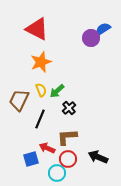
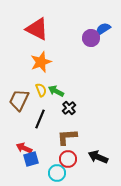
green arrow: moved 1 px left; rotated 70 degrees clockwise
red arrow: moved 23 px left
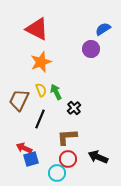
purple circle: moved 11 px down
green arrow: moved 1 px down; rotated 35 degrees clockwise
black cross: moved 5 px right
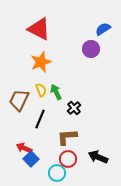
red triangle: moved 2 px right
blue square: rotated 28 degrees counterclockwise
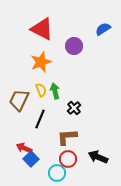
red triangle: moved 3 px right
purple circle: moved 17 px left, 3 px up
green arrow: moved 1 px left, 1 px up; rotated 14 degrees clockwise
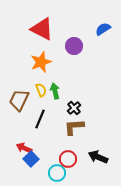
brown L-shape: moved 7 px right, 10 px up
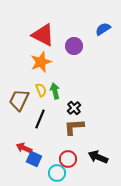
red triangle: moved 1 px right, 6 px down
blue square: moved 3 px right; rotated 21 degrees counterclockwise
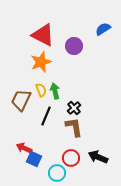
brown trapezoid: moved 2 px right
black line: moved 6 px right, 3 px up
brown L-shape: rotated 85 degrees clockwise
red circle: moved 3 px right, 1 px up
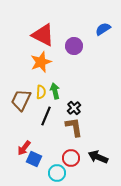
yellow semicircle: moved 2 px down; rotated 24 degrees clockwise
red arrow: rotated 77 degrees counterclockwise
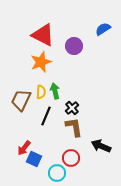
black cross: moved 2 px left
black arrow: moved 3 px right, 11 px up
